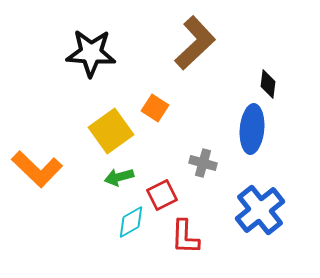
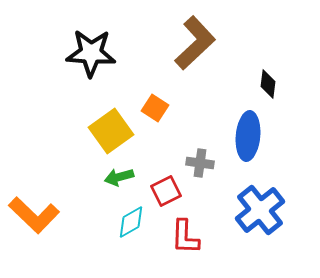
blue ellipse: moved 4 px left, 7 px down
gray cross: moved 3 px left; rotated 8 degrees counterclockwise
orange L-shape: moved 3 px left, 46 px down
red square: moved 4 px right, 4 px up
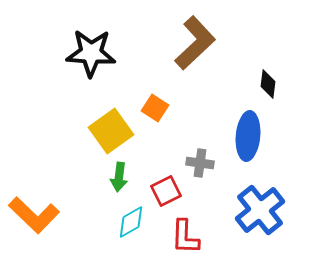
green arrow: rotated 68 degrees counterclockwise
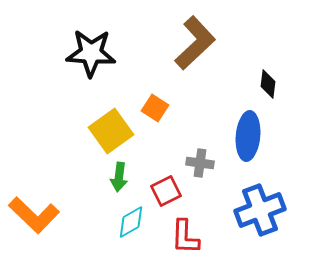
blue cross: rotated 18 degrees clockwise
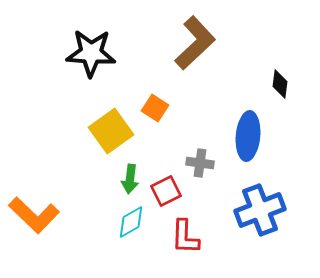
black diamond: moved 12 px right
green arrow: moved 11 px right, 2 px down
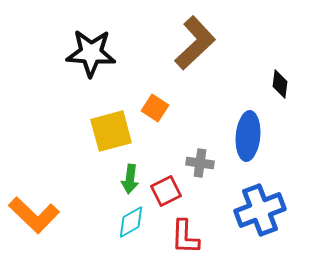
yellow square: rotated 21 degrees clockwise
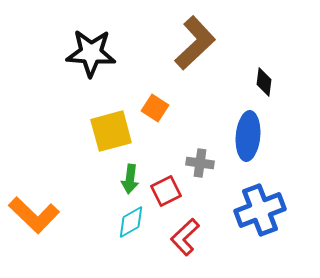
black diamond: moved 16 px left, 2 px up
red L-shape: rotated 45 degrees clockwise
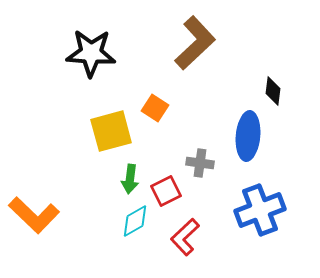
black diamond: moved 9 px right, 9 px down
cyan diamond: moved 4 px right, 1 px up
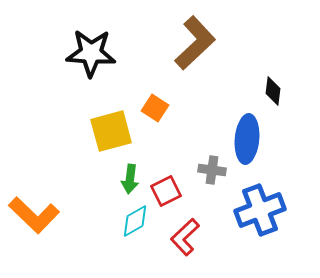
blue ellipse: moved 1 px left, 3 px down
gray cross: moved 12 px right, 7 px down
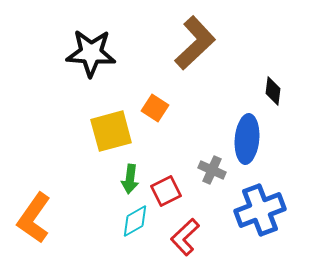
gray cross: rotated 16 degrees clockwise
orange L-shape: moved 3 px down; rotated 81 degrees clockwise
